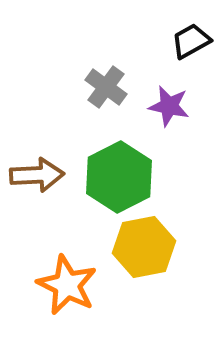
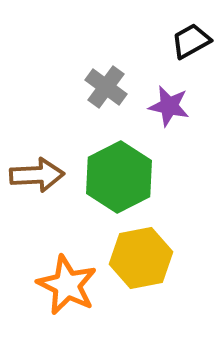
yellow hexagon: moved 3 px left, 11 px down
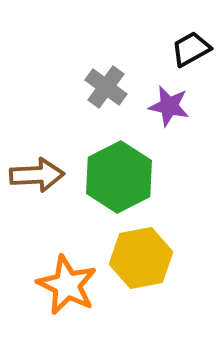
black trapezoid: moved 8 px down
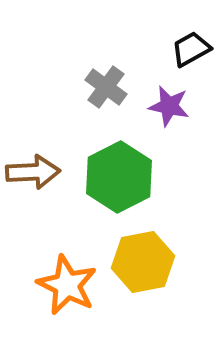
brown arrow: moved 4 px left, 3 px up
yellow hexagon: moved 2 px right, 4 px down
